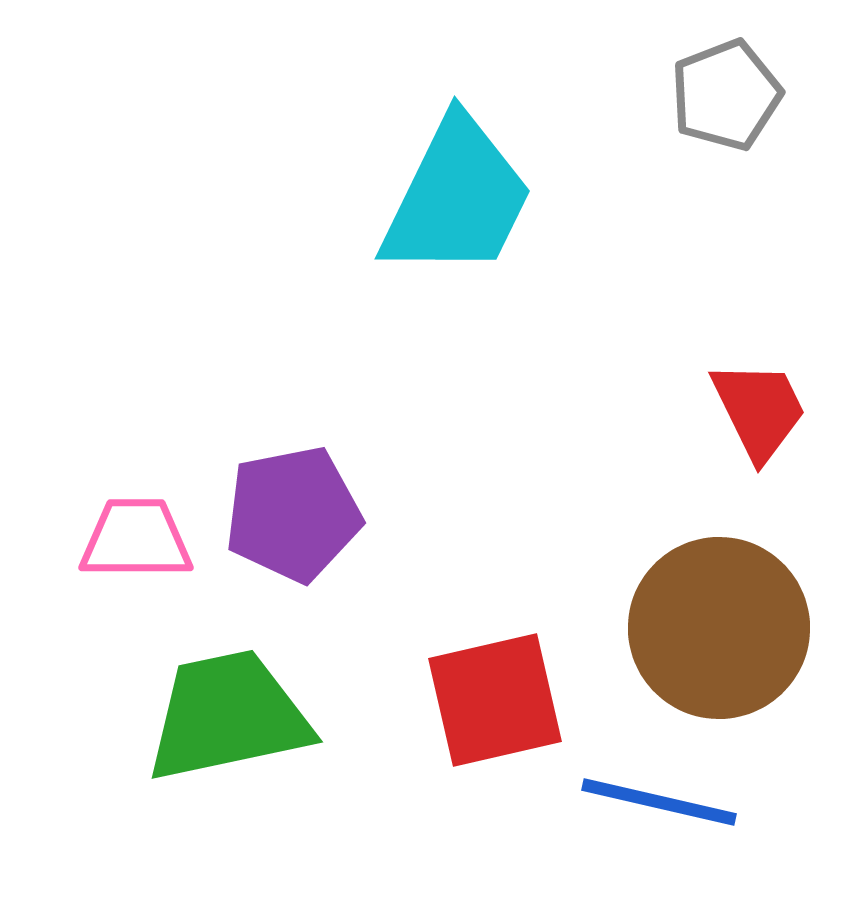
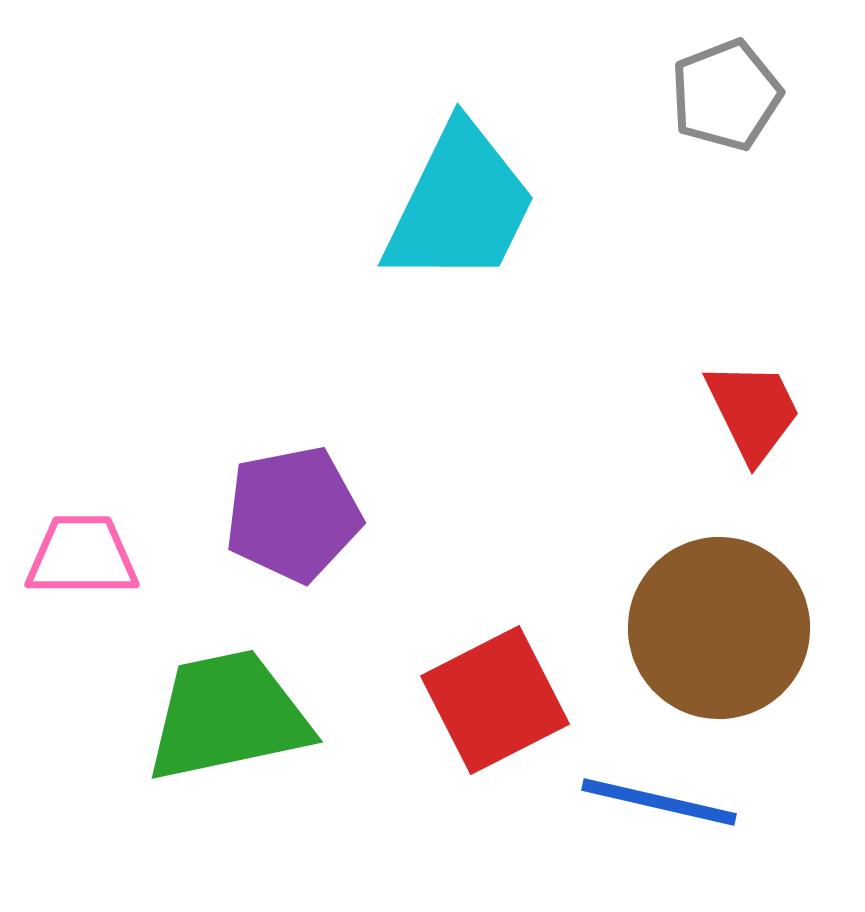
cyan trapezoid: moved 3 px right, 7 px down
red trapezoid: moved 6 px left, 1 px down
pink trapezoid: moved 54 px left, 17 px down
red square: rotated 14 degrees counterclockwise
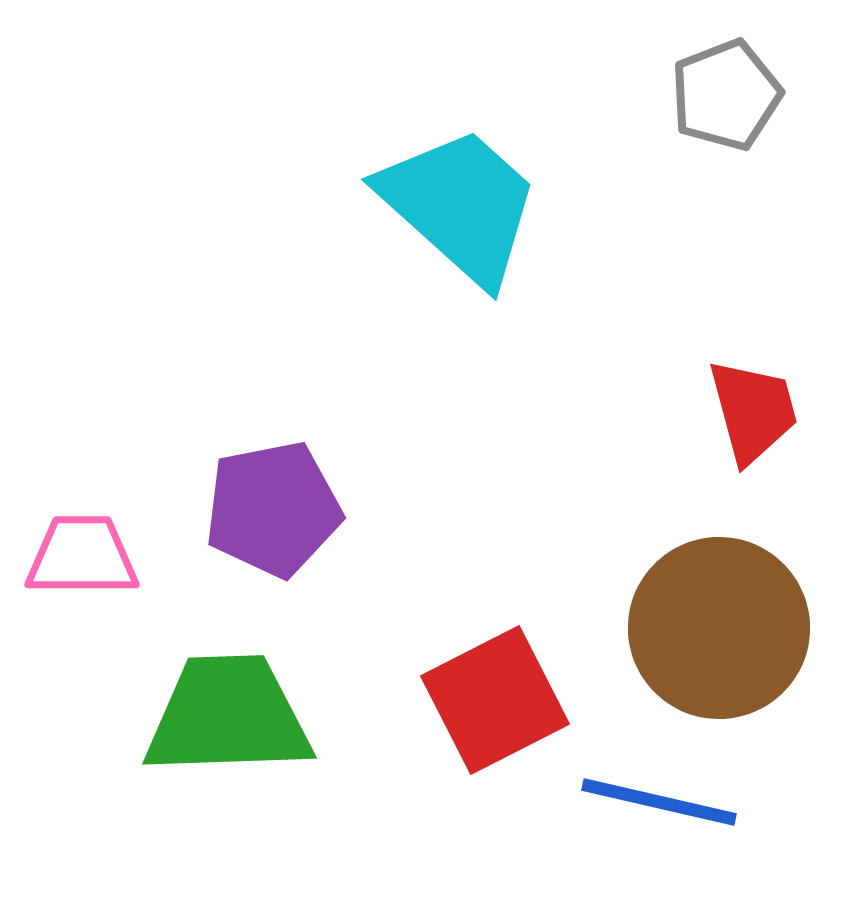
cyan trapezoid: rotated 74 degrees counterclockwise
red trapezoid: rotated 11 degrees clockwise
purple pentagon: moved 20 px left, 5 px up
green trapezoid: rotated 10 degrees clockwise
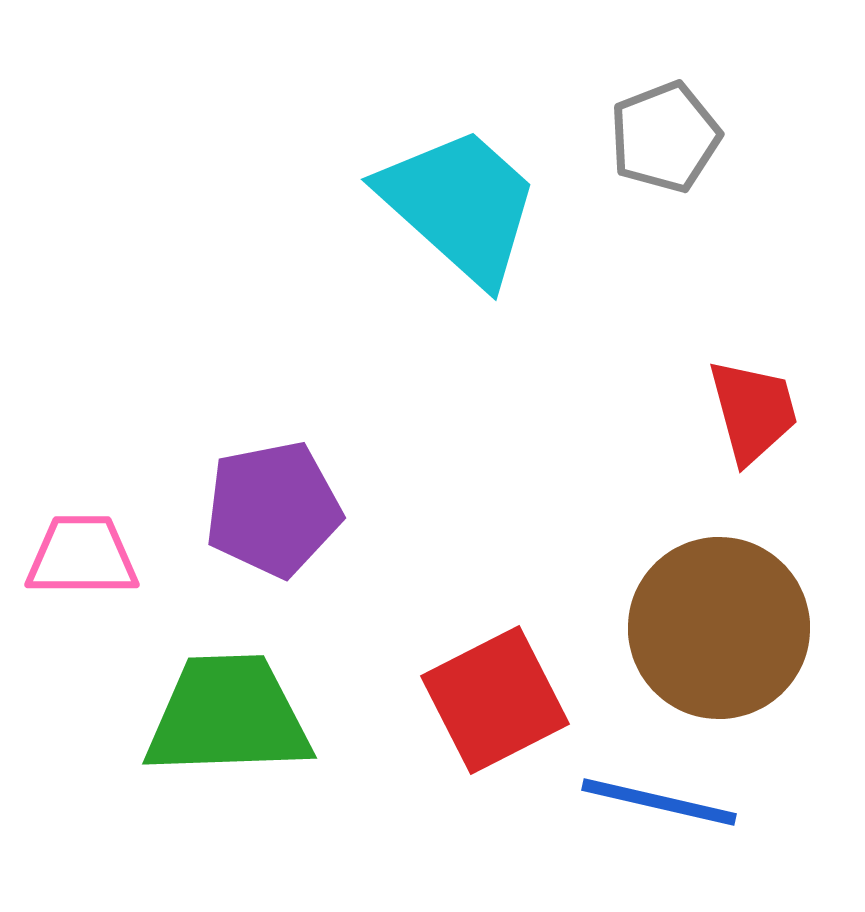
gray pentagon: moved 61 px left, 42 px down
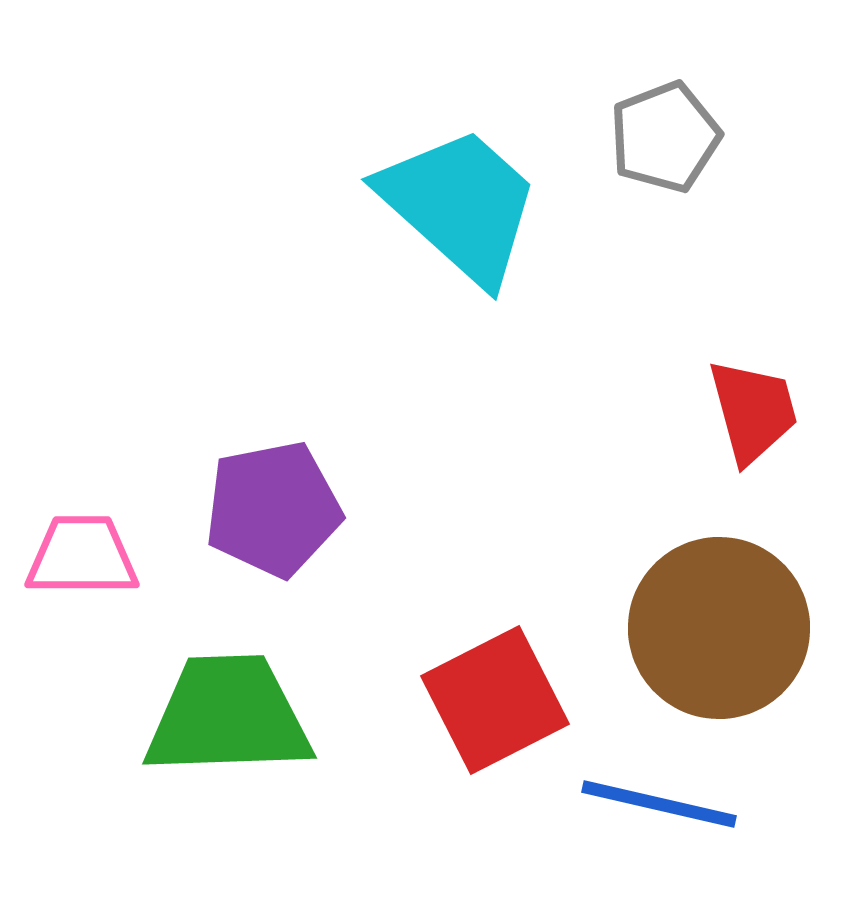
blue line: moved 2 px down
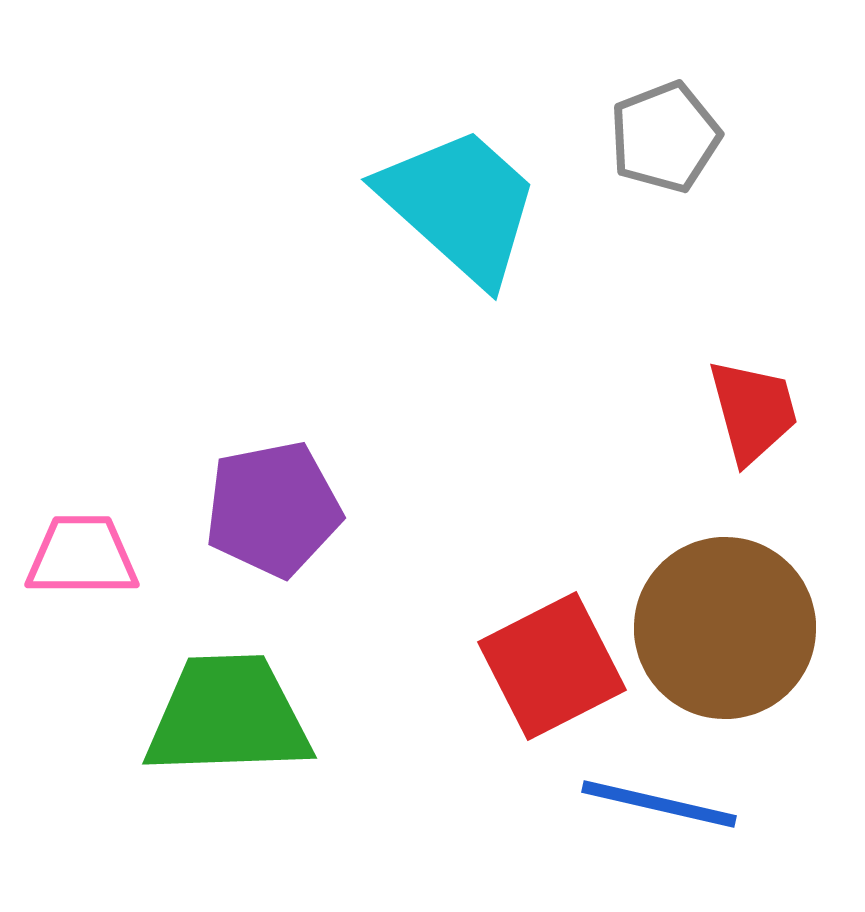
brown circle: moved 6 px right
red square: moved 57 px right, 34 px up
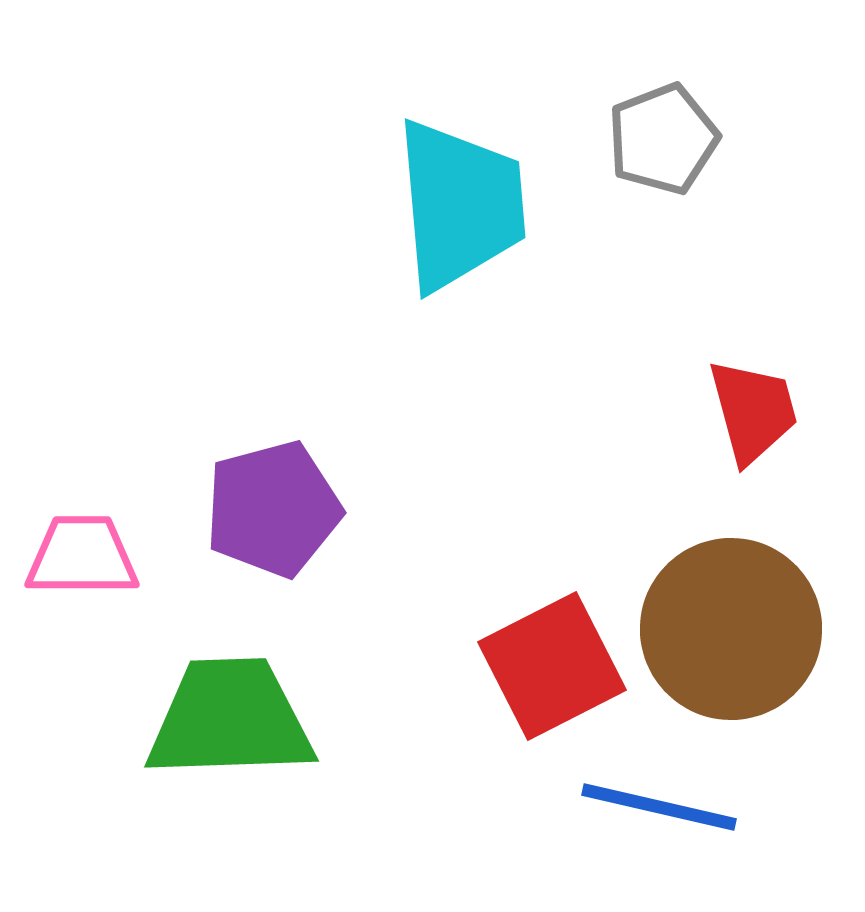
gray pentagon: moved 2 px left, 2 px down
cyan trapezoid: rotated 43 degrees clockwise
purple pentagon: rotated 4 degrees counterclockwise
brown circle: moved 6 px right, 1 px down
green trapezoid: moved 2 px right, 3 px down
blue line: moved 3 px down
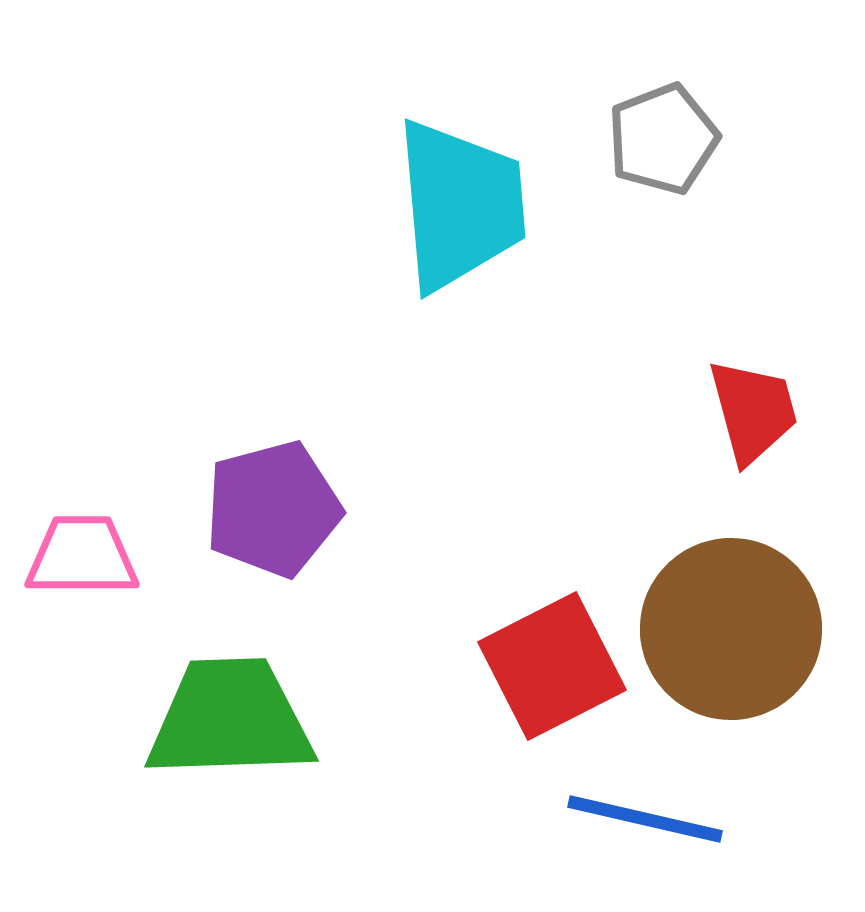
blue line: moved 14 px left, 12 px down
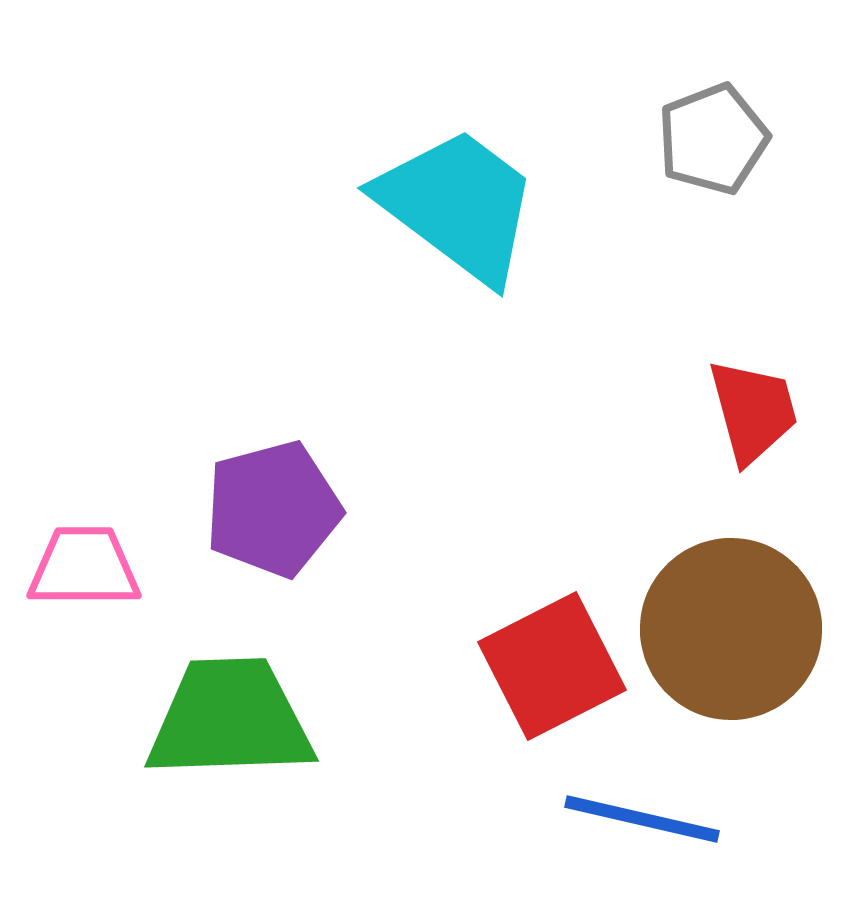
gray pentagon: moved 50 px right
cyan trapezoid: moved 2 px left; rotated 48 degrees counterclockwise
pink trapezoid: moved 2 px right, 11 px down
blue line: moved 3 px left
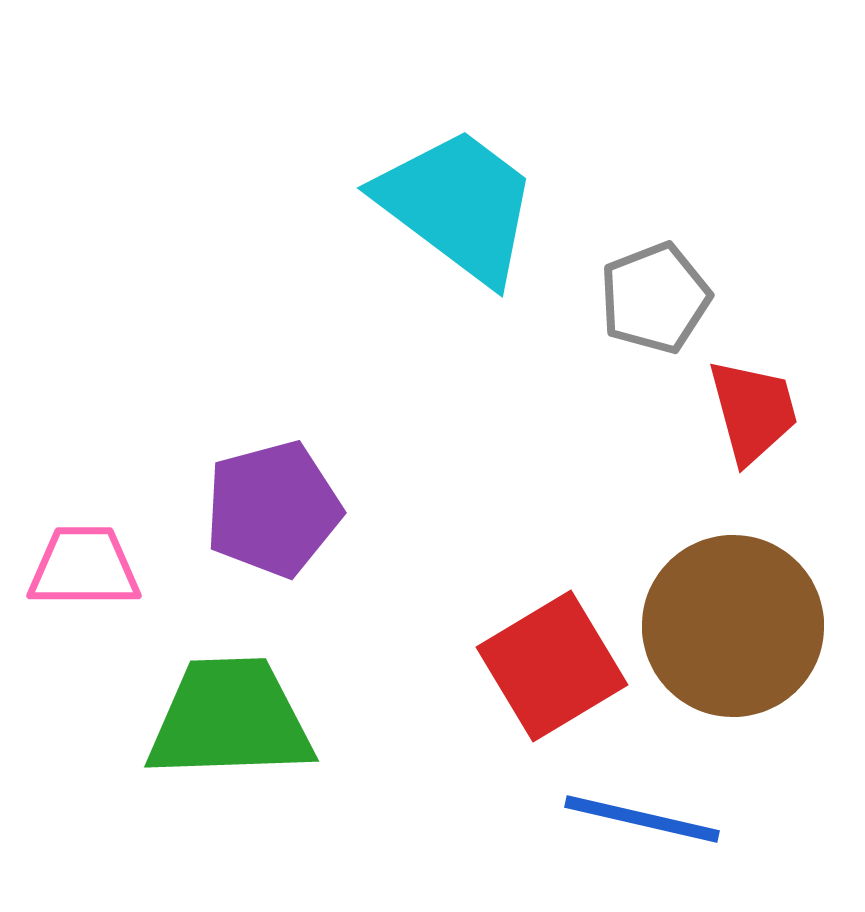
gray pentagon: moved 58 px left, 159 px down
brown circle: moved 2 px right, 3 px up
red square: rotated 4 degrees counterclockwise
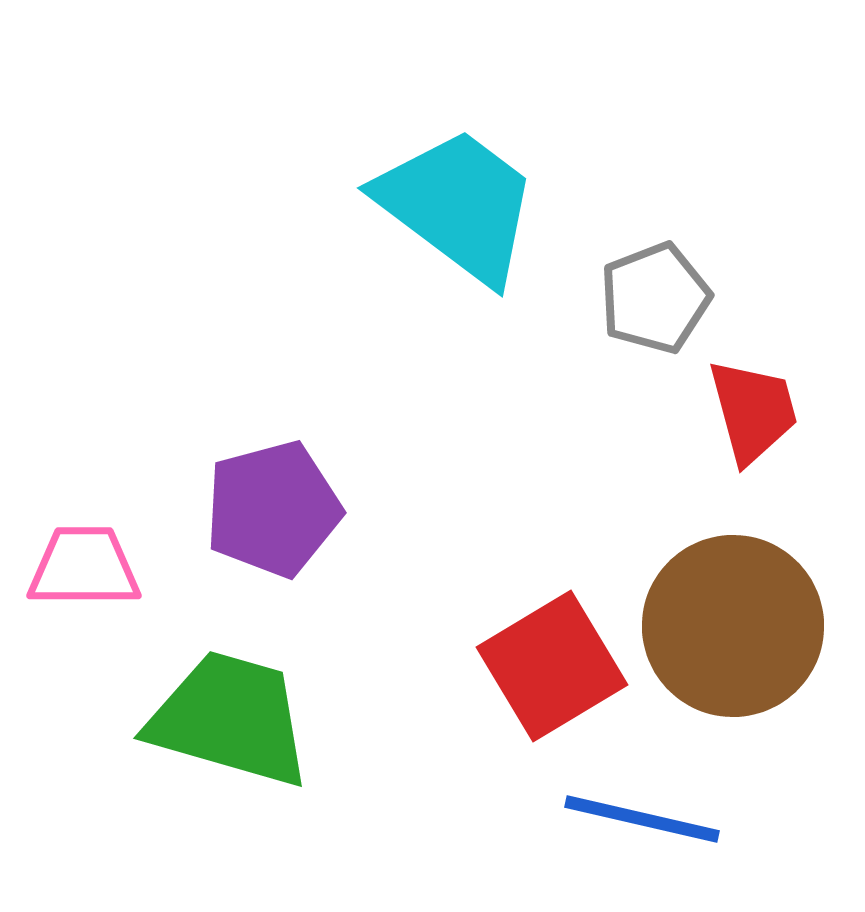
green trapezoid: rotated 18 degrees clockwise
